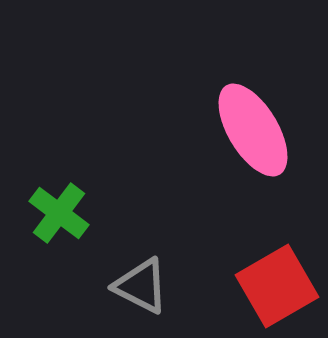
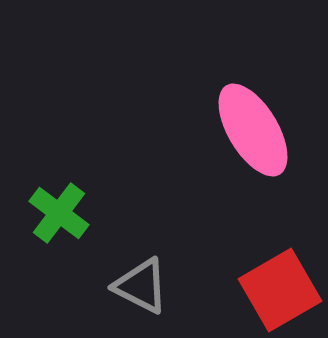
red square: moved 3 px right, 4 px down
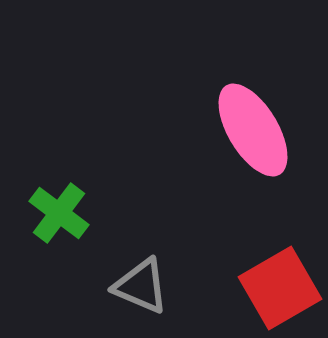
gray triangle: rotated 4 degrees counterclockwise
red square: moved 2 px up
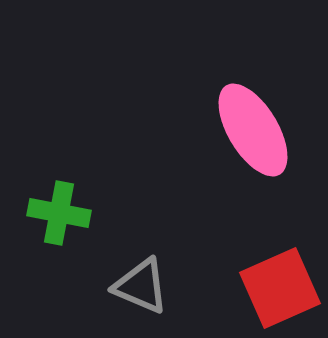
green cross: rotated 26 degrees counterclockwise
red square: rotated 6 degrees clockwise
